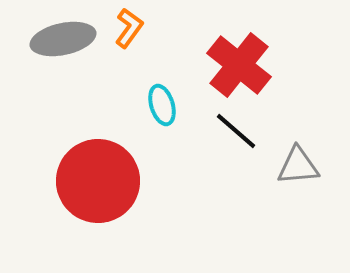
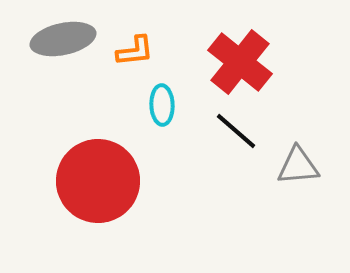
orange L-shape: moved 6 px right, 23 px down; rotated 48 degrees clockwise
red cross: moved 1 px right, 3 px up
cyan ellipse: rotated 15 degrees clockwise
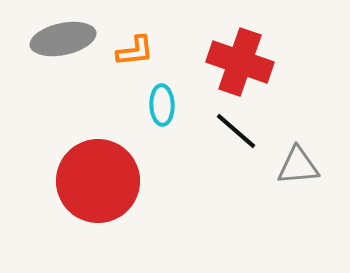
red cross: rotated 20 degrees counterclockwise
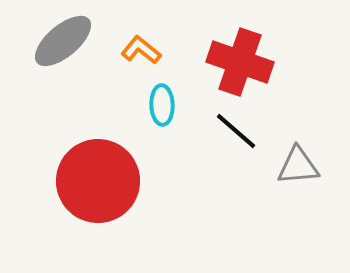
gray ellipse: moved 2 px down; rotated 28 degrees counterclockwise
orange L-shape: moved 6 px right, 1 px up; rotated 135 degrees counterclockwise
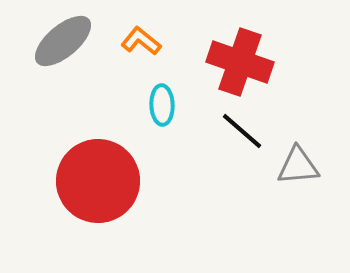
orange L-shape: moved 9 px up
black line: moved 6 px right
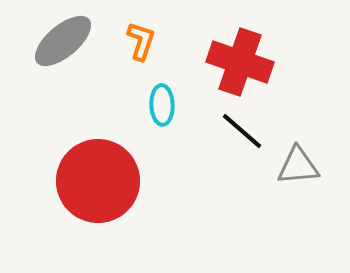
orange L-shape: rotated 69 degrees clockwise
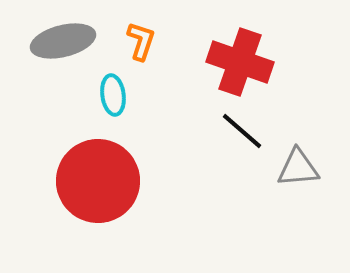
gray ellipse: rotated 26 degrees clockwise
cyan ellipse: moved 49 px left, 10 px up; rotated 6 degrees counterclockwise
gray triangle: moved 2 px down
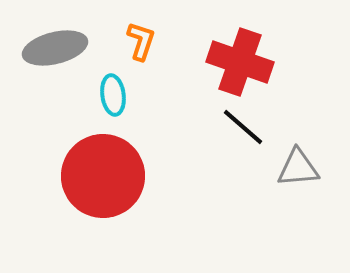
gray ellipse: moved 8 px left, 7 px down
black line: moved 1 px right, 4 px up
red circle: moved 5 px right, 5 px up
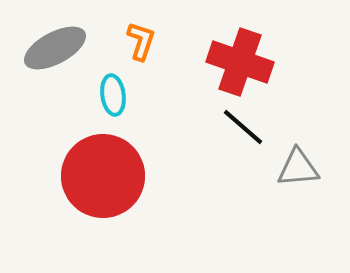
gray ellipse: rotated 14 degrees counterclockwise
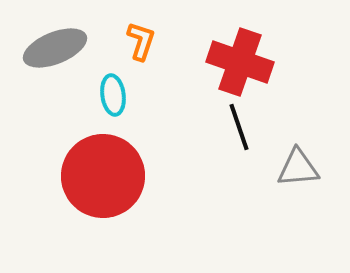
gray ellipse: rotated 6 degrees clockwise
black line: moved 4 px left; rotated 30 degrees clockwise
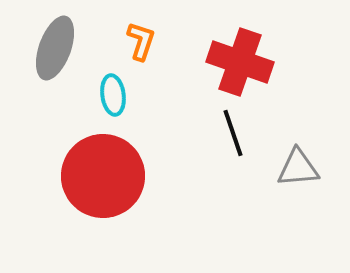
gray ellipse: rotated 48 degrees counterclockwise
black line: moved 6 px left, 6 px down
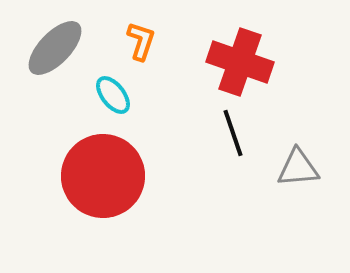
gray ellipse: rotated 24 degrees clockwise
cyan ellipse: rotated 30 degrees counterclockwise
